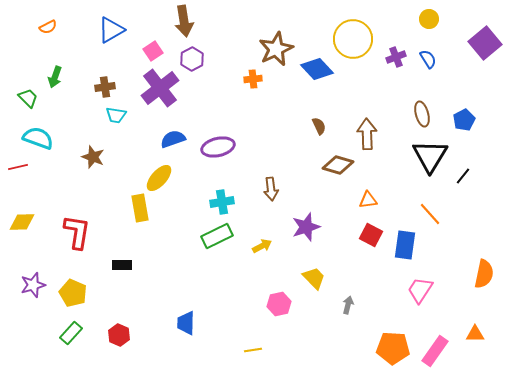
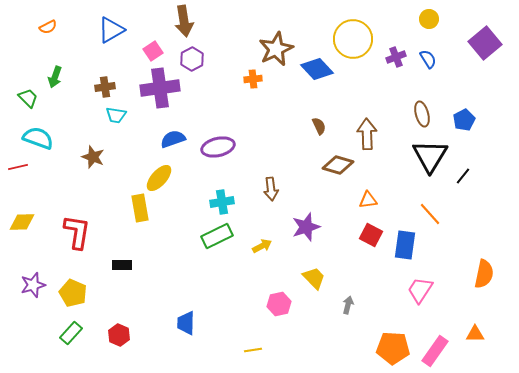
purple cross at (160, 88): rotated 30 degrees clockwise
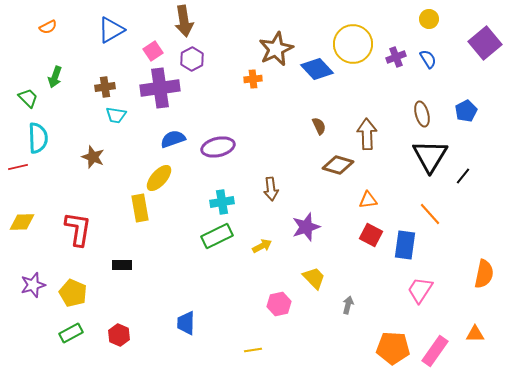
yellow circle at (353, 39): moved 5 px down
blue pentagon at (464, 120): moved 2 px right, 9 px up
cyan semicircle at (38, 138): rotated 68 degrees clockwise
red L-shape at (77, 232): moved 1 px right, 3 px up
green rectangle at (71, 333): rotated 20 degrees clockwise
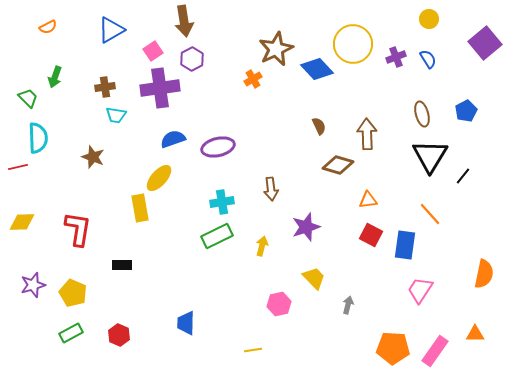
orange cross at (253, 79): rotated 24 degrees counterclockwise
yellow arrow at (262, 246): rotated 48 degrees counterclockwise
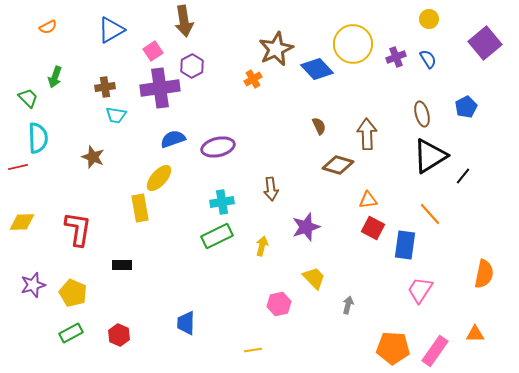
purple hexagon at (192, 59): moved 7 px down
blue pentagon at (466, 111): moved 4 px up
black triangle at (430, 156): rotated 27 degrees clockwise
red square at (371, 235): moved 2 px right, 7 px up
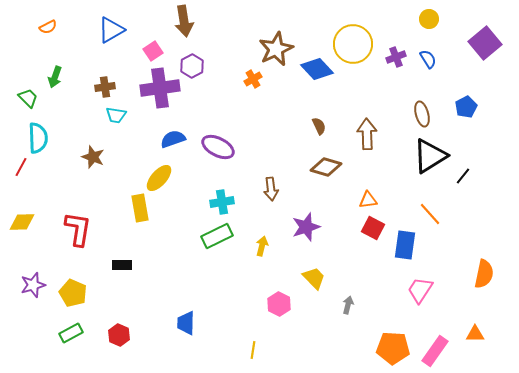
purple ellipse at (218, 147): rotated 40 degrees clockwise
brown diamond at (338, 165): moved 12 px left, 2 px down
red line at (18, 167): moved 3 px right; rotated 48 degrees counterclockwise
pink hexagon at (279, 304): rotated 20 degrees counterclockwise
yellow line at (253, 350): rotated 72 degrees counterclockwise
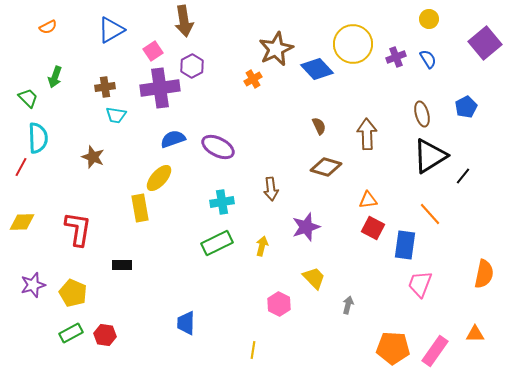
green rectangle at (217, 236): moved 7 px down
pink trapezoid at (420, 290): moved 6 px up; rotated 12 degrees counterclockwise
red hexagon at (119, 335): moved 14 px left; rotated 15 degrees counterclockwise
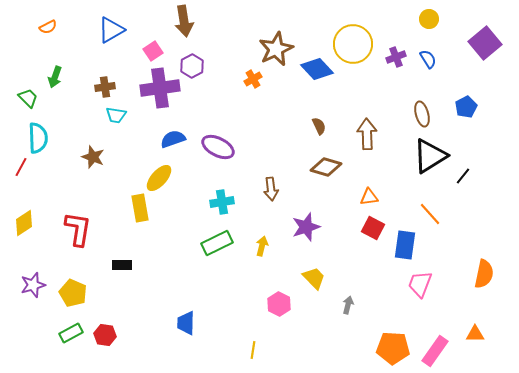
orange triangle at (368, 200): moved 1 px right, 3 px up
yellow diamond at (22, 222): moved 2 px right, 1 px down; rotated 32 degrees counterclockwise
